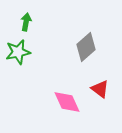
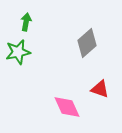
gray diamond: moved 1 px right, 4 px up
red triangle: rotated 18 degrees counterclockwise
pink diamond: moved 5 px down
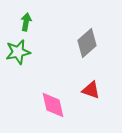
red triangle: moved 9 px left, 1 px down
pink diamond: moved 14 px left, 2 px up; rotated 12 degrees clockwise
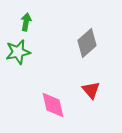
red triangle: rotated 30 degrees clockwise
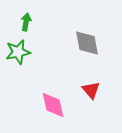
gray diamond: rotated 60 degrees counterclockwise
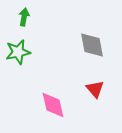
green arrow: moved 2 px left, 5 px up
gray diamond: moved 5 px right, 2 px down
red triangle: moved 4 px right, 1 px up
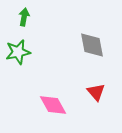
red triangle: moved 1 px right, 3 px down
pink diamond: rotated 16 degrees counterclockwise
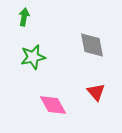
green star: moved 15 px right, 5 px down
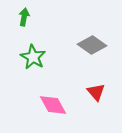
gray diamond: rotated 44 degrees counterclockwise
green star: rotated 30 degrees counterclockwise
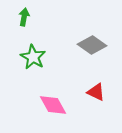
red triangle: rotated 24 degrees counterclockwise
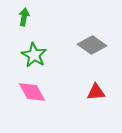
green star: moved 1 px right, 2 px up
red triangle: rotated 30 degrees counterclockwise
pink diamond: moved 21 px left, 13 px up
